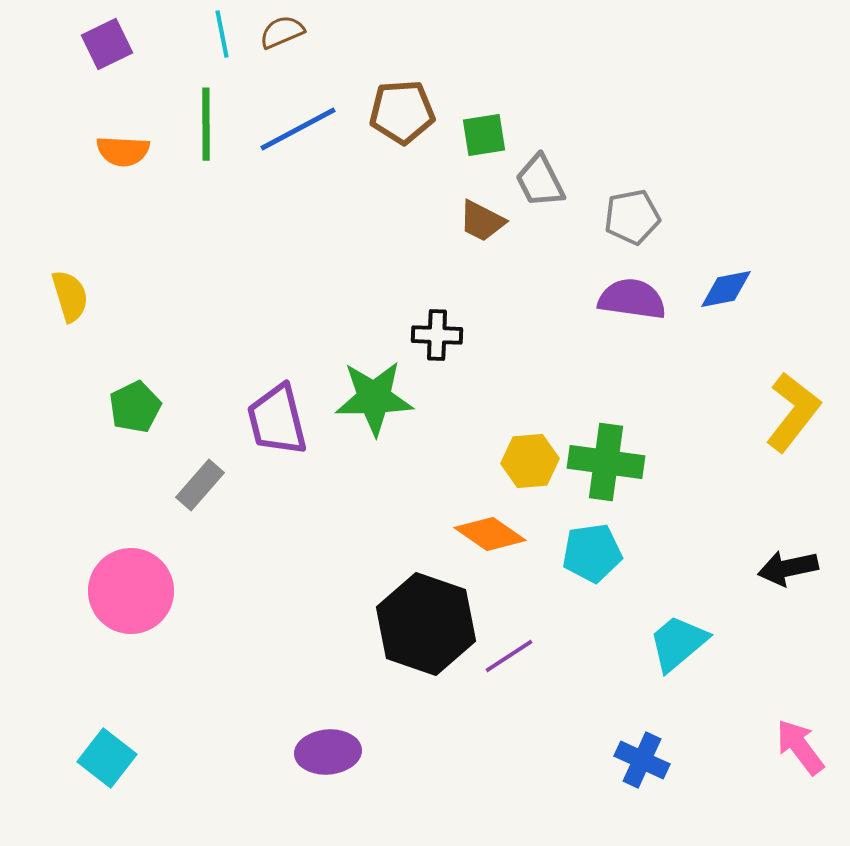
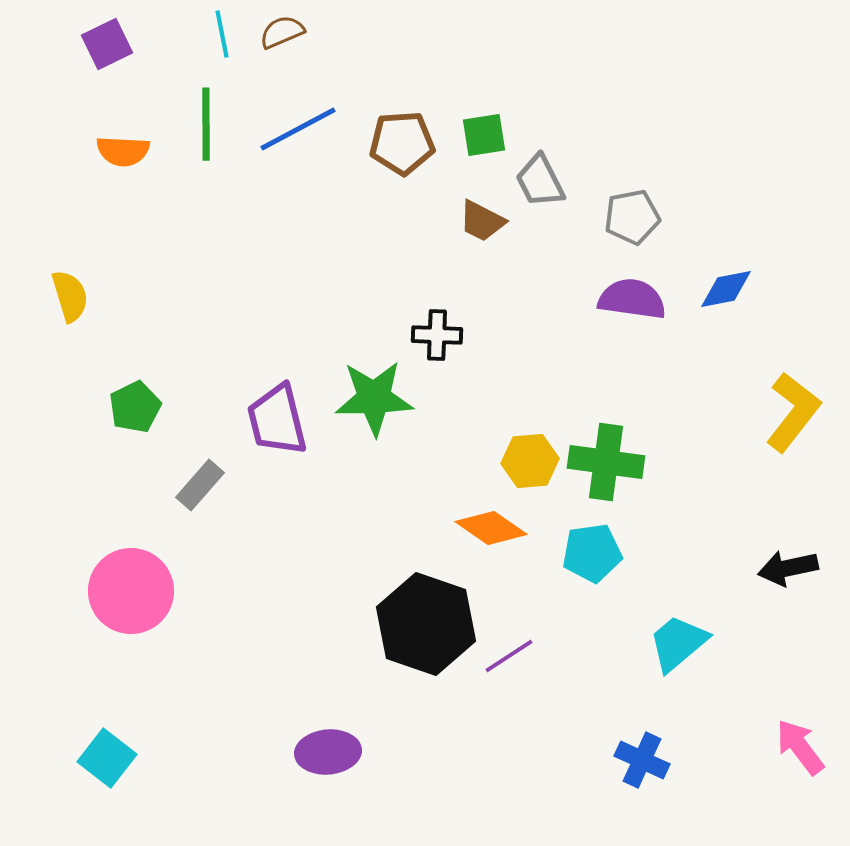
brown pentagon: moved 31 px down
orange diamond: moved 1 px right, 6 px up
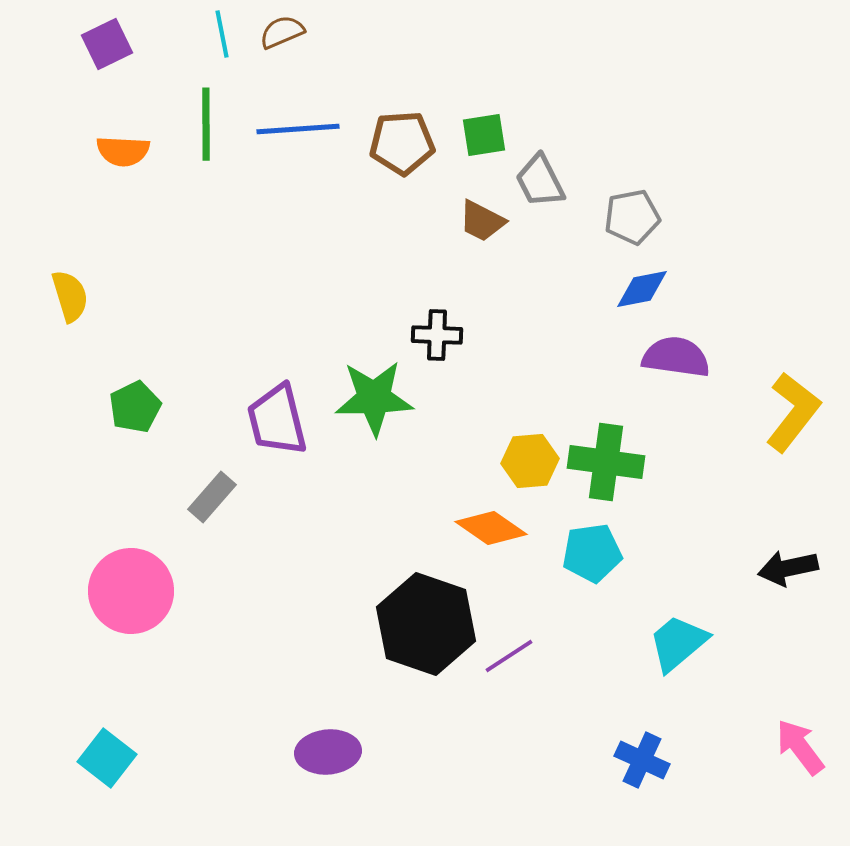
blue line: rotated 24 degrees clockwise
blue diamond: moved 84 px left
purple semicircle: moved 44 px right, 58 px down
gray rectangle: moved 12 px right, 12 px down
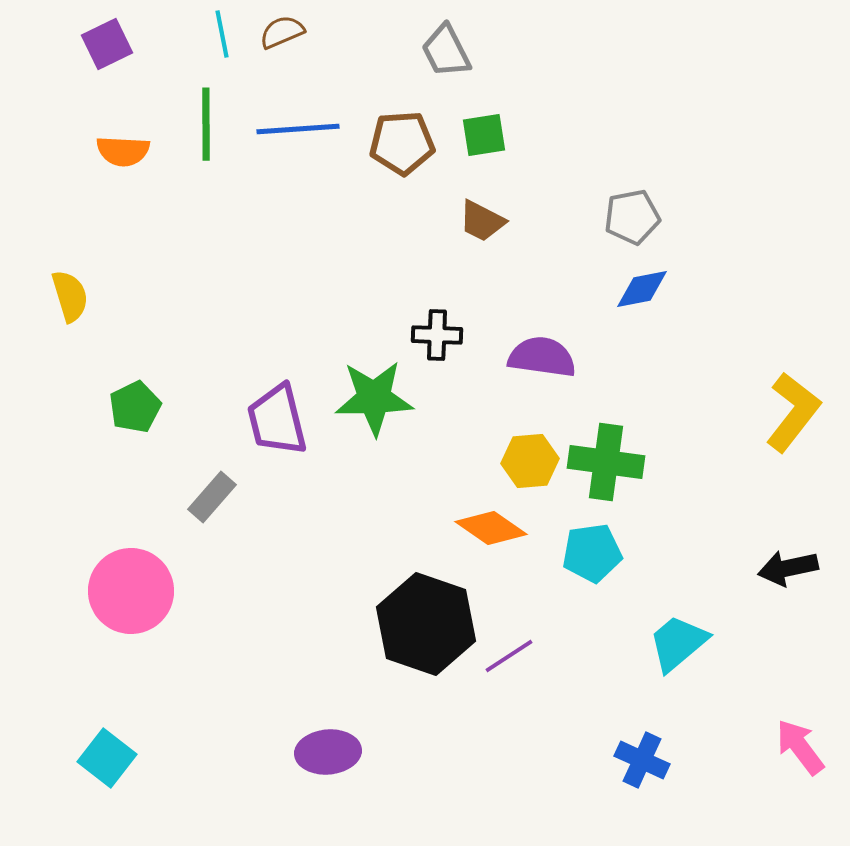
gray trapezoid: moved 94 px left, 130 px up
purple semicircle: moved 134 px left
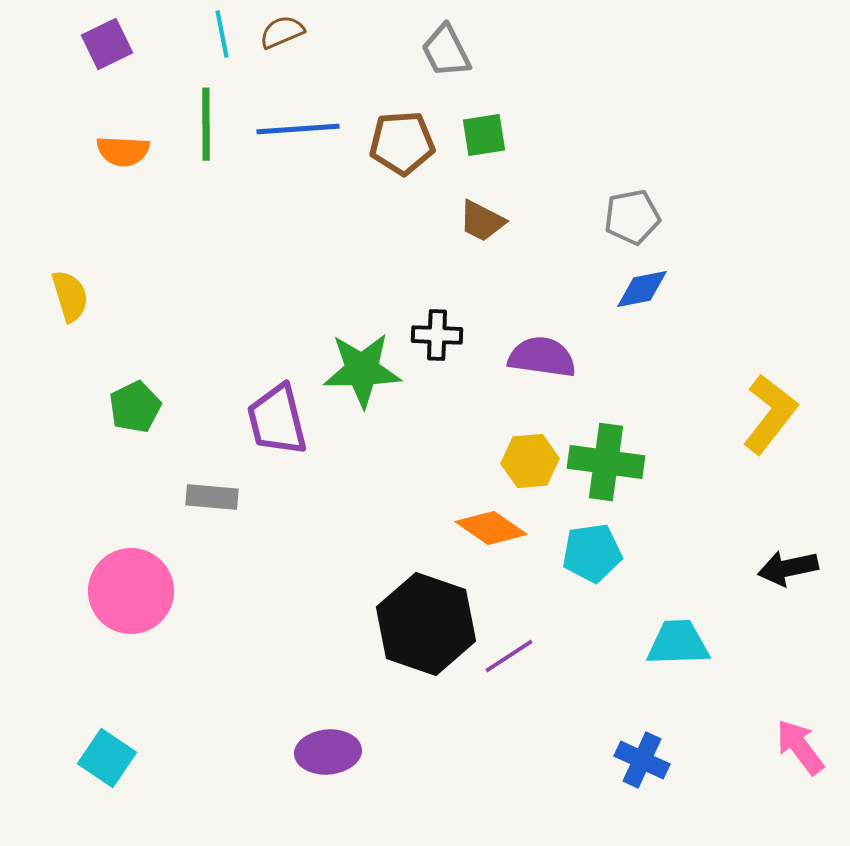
green star: moved 12 px left, 28 px up
yellow L-shape: moved 23 px left, 2 px down
gray rectangle: rotated 54 degrees clockwise
cyan trapezoid: rotated 38 degrees clockwise
cyan square: rotated 4 degrees counterclockwise
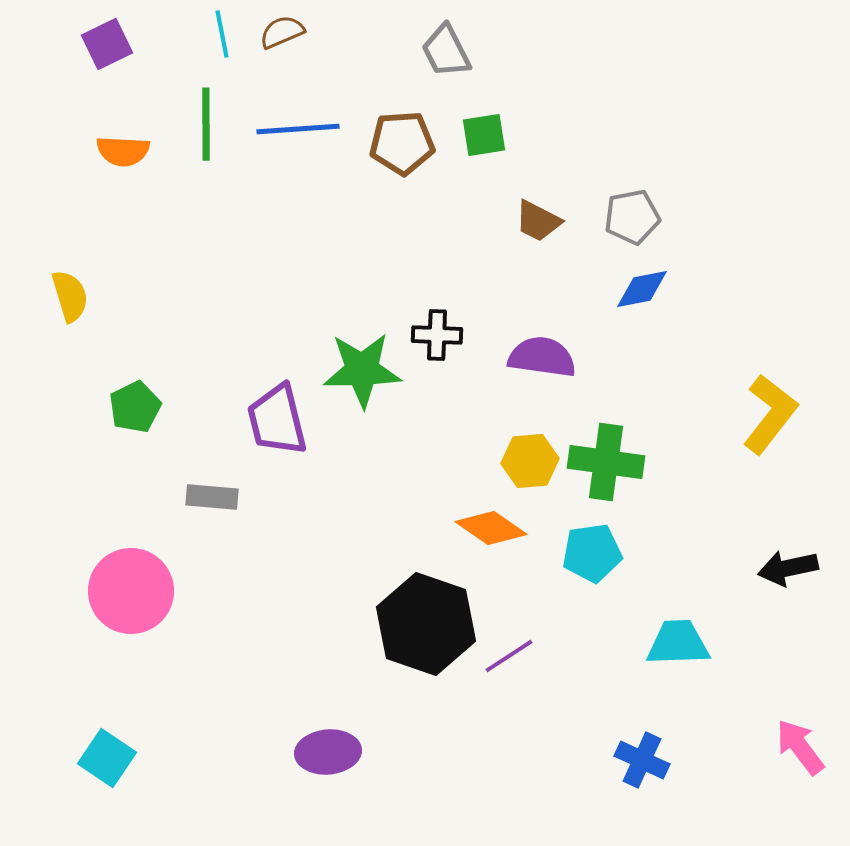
brown trapezoid: moved 56 px right
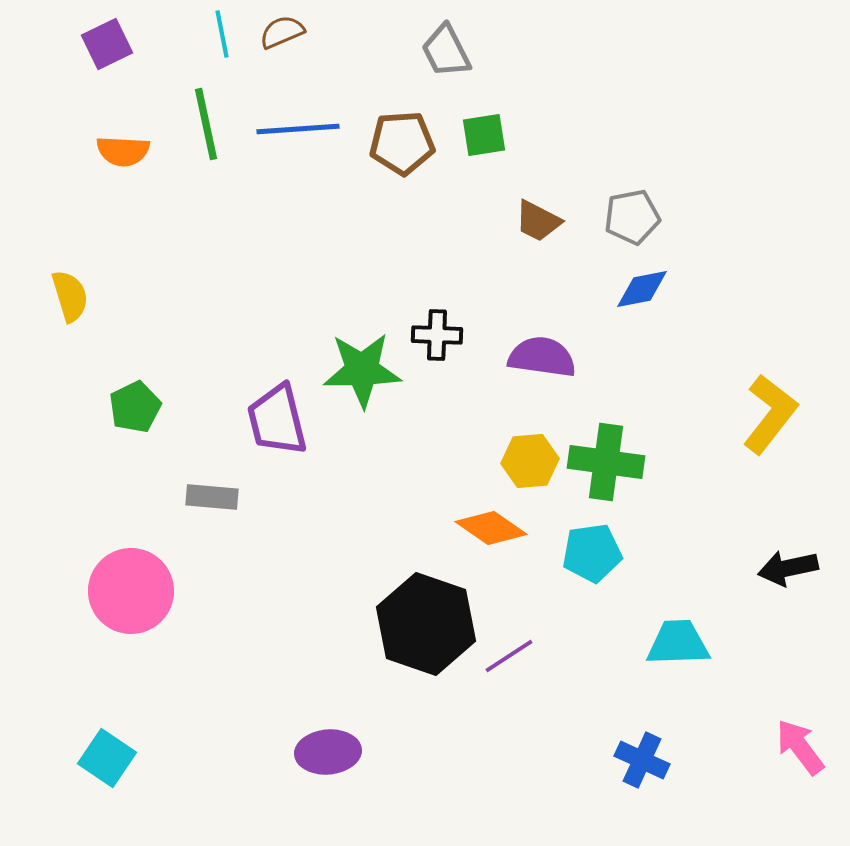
green line: rotated 12 degrees counterclockwise
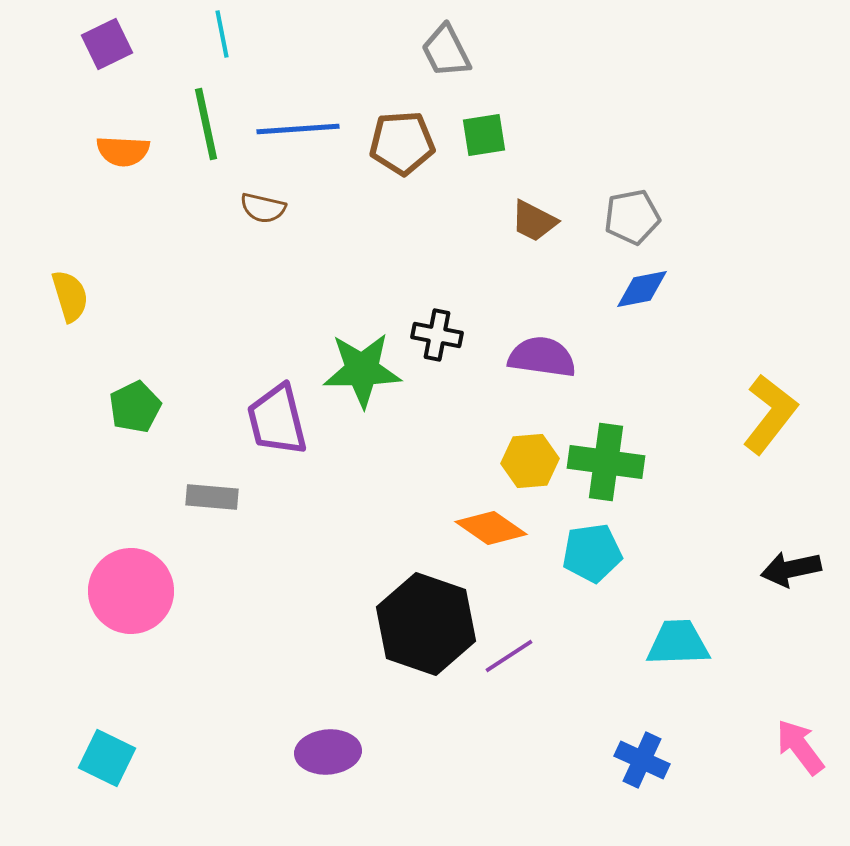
brown semicircle: moved 19 px left, 176 px down; rotated 144 degrees counterclockwise
brown trapezoid: moved 4 px left
black cross: rotated 9 degrees clockwise
black arrow: moved 3 px right, 1 px down
cyan square: rotated 8 degrees counterclockwise
